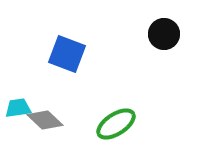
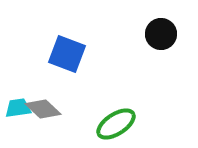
black circle: moved 3 px left
gray diamond: moved 2 px left, 11 px up
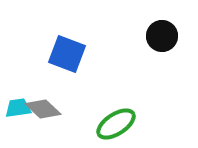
black circle: moved 1 px right, 2 px down
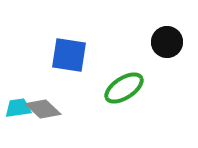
black circle: moved 5 px right, 6 px down
blue square: moved 2 px right, 1 px down; rotated 12 degrees counterclockwise
green ellipse: moved 8 px right, 36 px up
